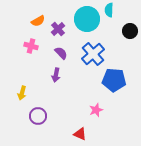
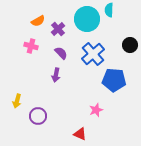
black circle: moved 14 px down
yellow arrow: moved 5 px left, 8 px down
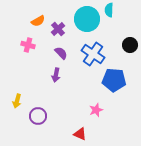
pink cross: moved 3 px left, 1 px up
blue cross: rotated 15 degrees counterclockwise
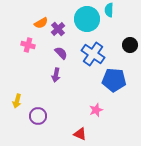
orange semicircle: moved 3 px right, 2 px down
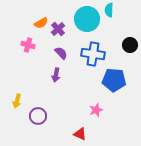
blue cross: rotated 25 degrees counterclockwise
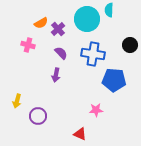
pink star: rotated 16 degrees clockwise
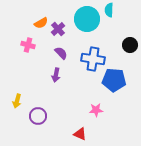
blue cross: moved 5 px down
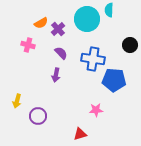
red triangle: rotated 40 degrees counterclockwise
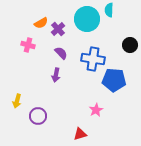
pink star: rotated 24 degrees counterclockwise
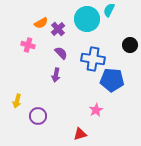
cyan semicircle: rotated 24 degrees clockwise
blue pentagon: moved 2 px left
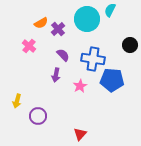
cyan semicircle: moved 1 px right
pink cross: moved 1 px right, 1 px down; rotated 24 degrees clockwise
purple semicircle: moved 2 px right, 2 px down
pink star: moved 16 px left, 24 px up
red triangle: rotated 32 degrees counterclockwise
